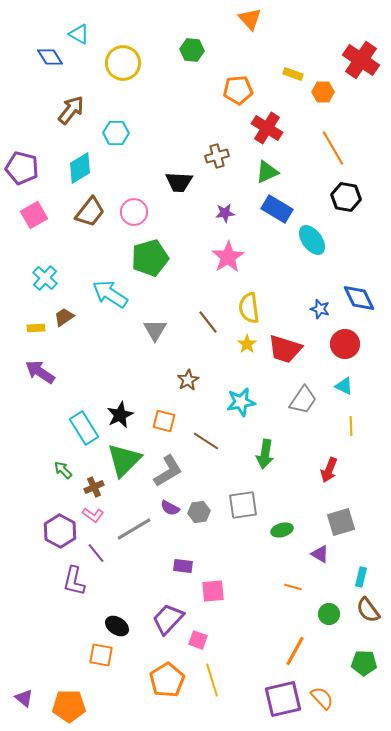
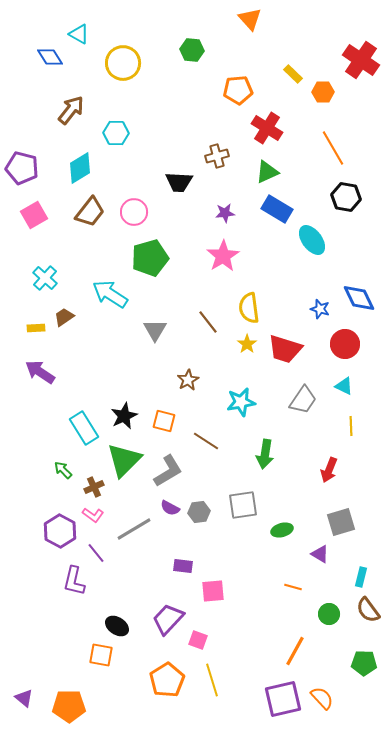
yellow rectangle at (293, 74): rotated 24 degrees clockwise
pink star at (228, 257): moved 5 px left, 1 px up
black star at (120, 415): moved 4 px right, 1 px down
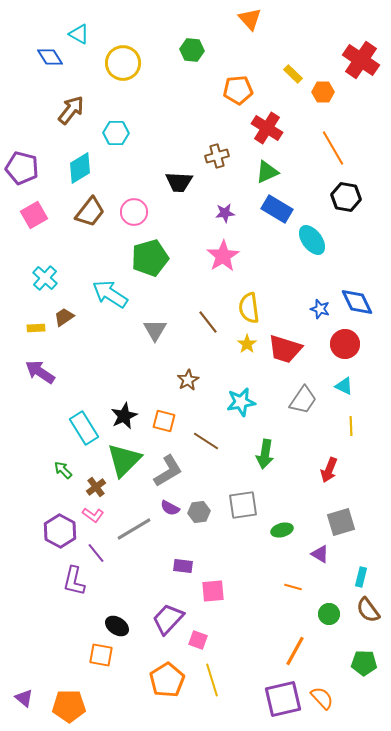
blue diamond at (359, 298): moved 2 px left, 4 px down
brown cross at (94, 487): moved 2 px right; rotated 12 degrees counterclockwise
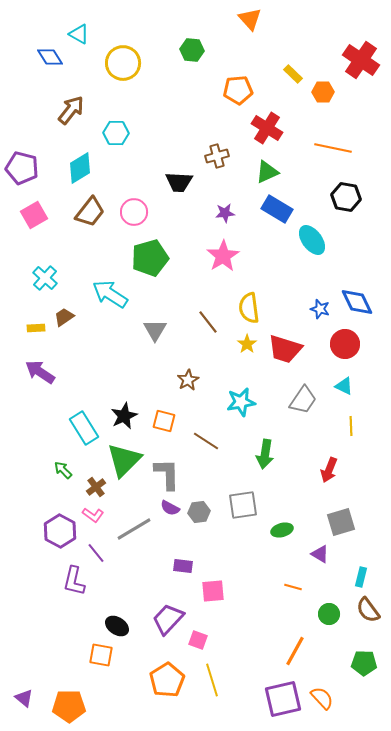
orange line at (333, 148): rotated 48 degrees counterclockwise
gray L-shape at (168, 471): moved 1 px left, 3 px down; rotated 60 degrees counterclockwise
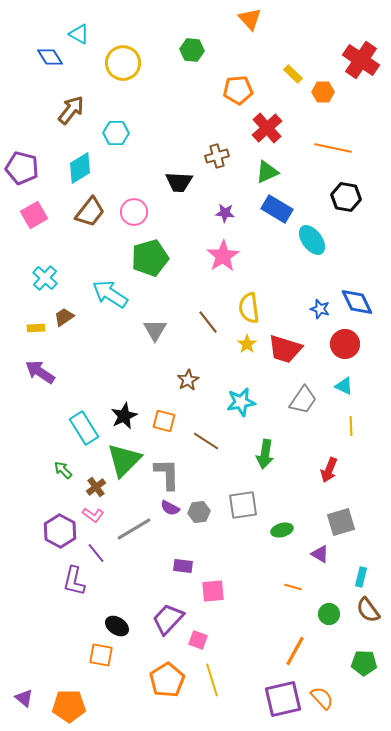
red cross at (267, 128): rotated 16 degrees clockwise
purple star at (225, 213): rotated 12 degrees clockwise
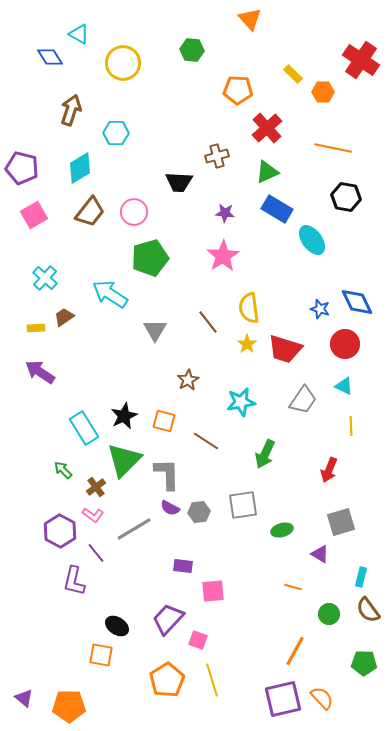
orange pentagon at (238, 90): rotated 8 degrees clockwise
brown arrow at (71, 110): rotated 20 degrees counterclockwise
green arrow at (265, 454): rotated 16 degrees clockwise
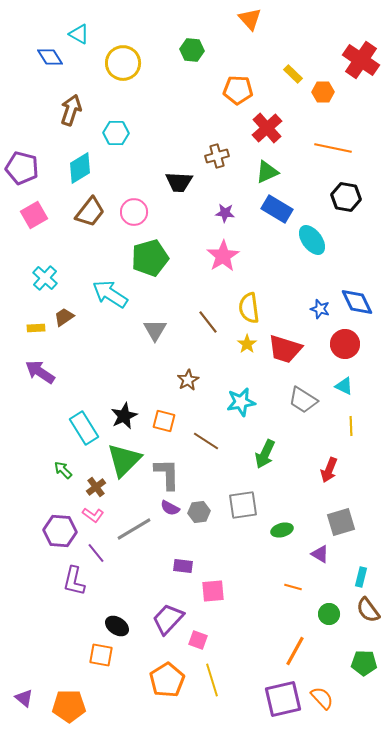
gray trapezoid at (303, 400): rotated 88 degrees clockwise
purple hexagon at (60, 531): rotated 24 degrees counterclockwise
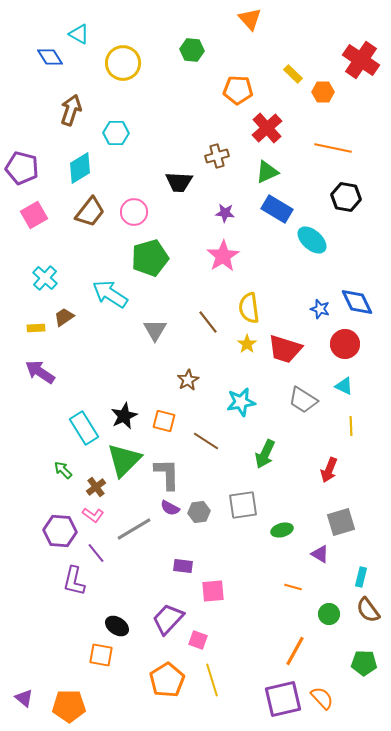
cyan ellipse at (312, 240): rotated 12 degrees counterclockwise
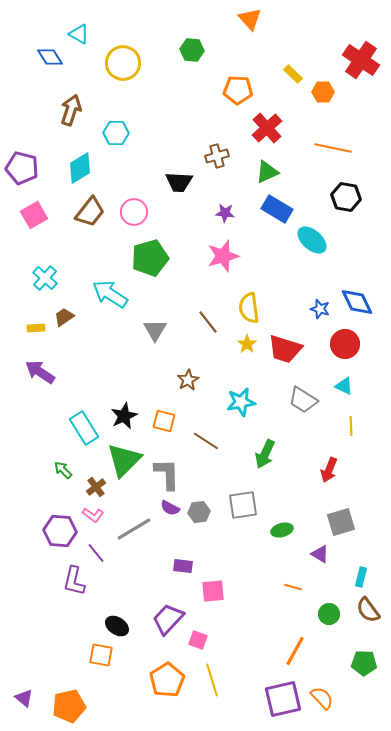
pink star at (223, 256): rotated 16 degrees clockwise
orange pentagon at (69, 706): rotated 12 degrees counterclockwise
